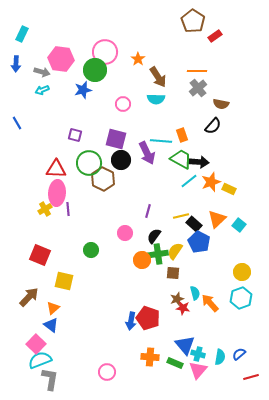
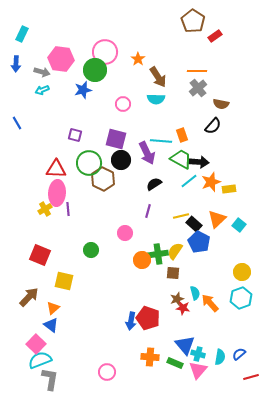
yellow rectangle at (229, 189): rotated 32 degrees counterclockwise
black semicircle at (154, 236): moved 52 px up; rotated 21 degrees clockwise
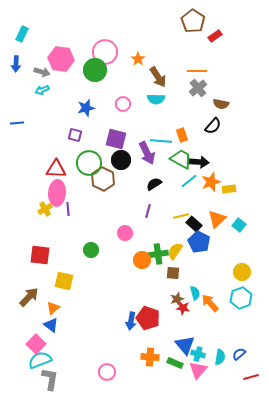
blue star at (83, 90): moved 3 px right, 18 px down
blue line at (17, 123): rotated 64 degrees counterclockwise
red square at (40, 255): rotated 15 degrees counterclockwise
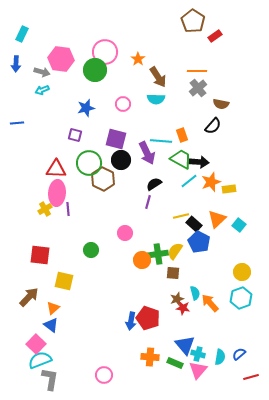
purple line at (148, 211): moved 9 px up
pink circle at (107, 372): moved 3 px left, 3 px down
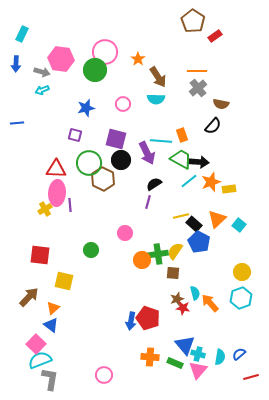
purple line at (68, 209): moved 2 px right, 4 px up
